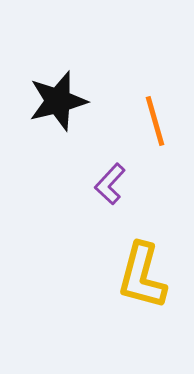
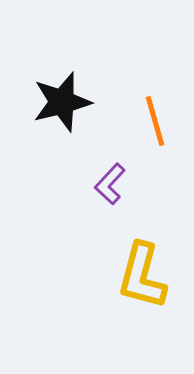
black star: moved 4 px right, 1 px down
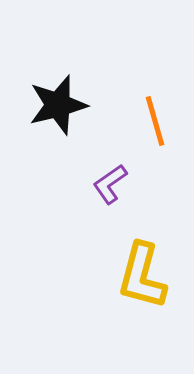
black star: moved 4 px left, 3 px down
purple L-shape: rotated 12 degrees clockwise
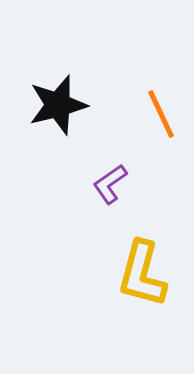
orange line: moved 6 px right, 7 px up; rotated 9 degrees counterclockwise
yellow L-shape: moved 2 px up
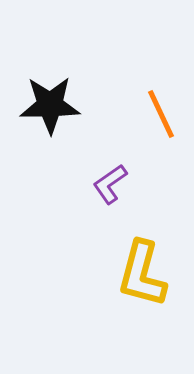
black star: moved 8 px left; rotated 14 degrees clockwise
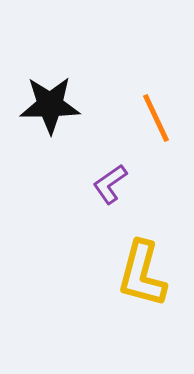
orange line: moved 5 px left, 4 px down
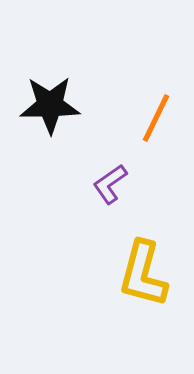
orange line: rotated 51 degrees clockwise
yellow L-shape: moved 1 px right
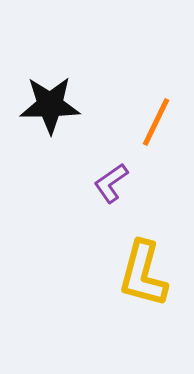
orange line: moved 4 px down
purple L-shape: moved 1 px right, 1 px up
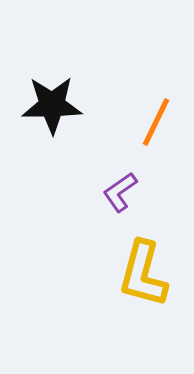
black star: moved 2 px right
purple L-shape: moved 9 px right, 9 px down
